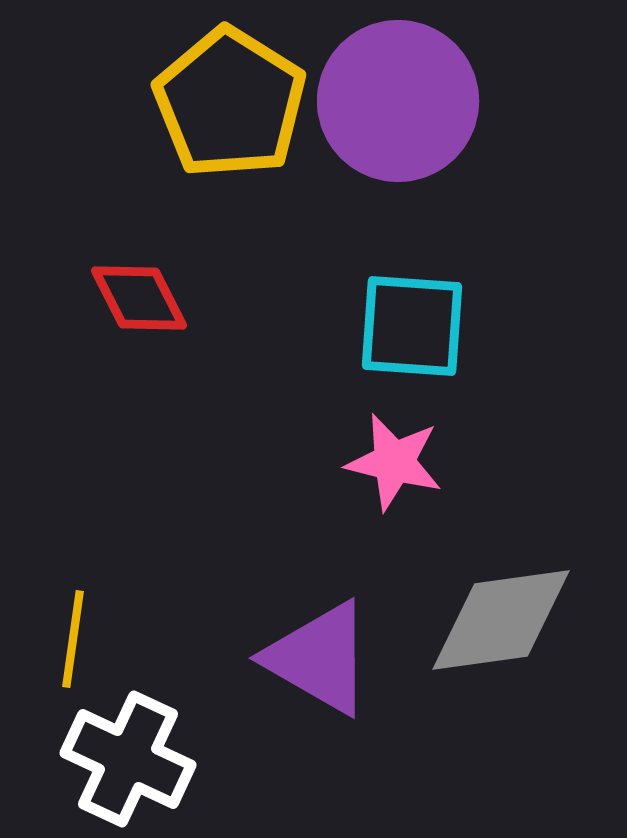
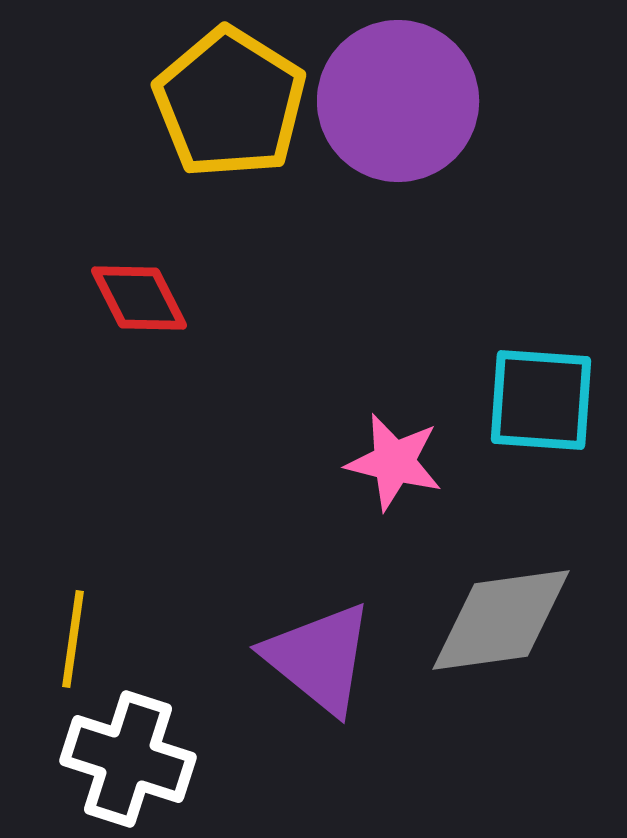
cyan square: moved 129 px right, 74 px down
purple triangle: rotated 9 degrees clockwise
white cross: rotated 7 degrees counterclockwise
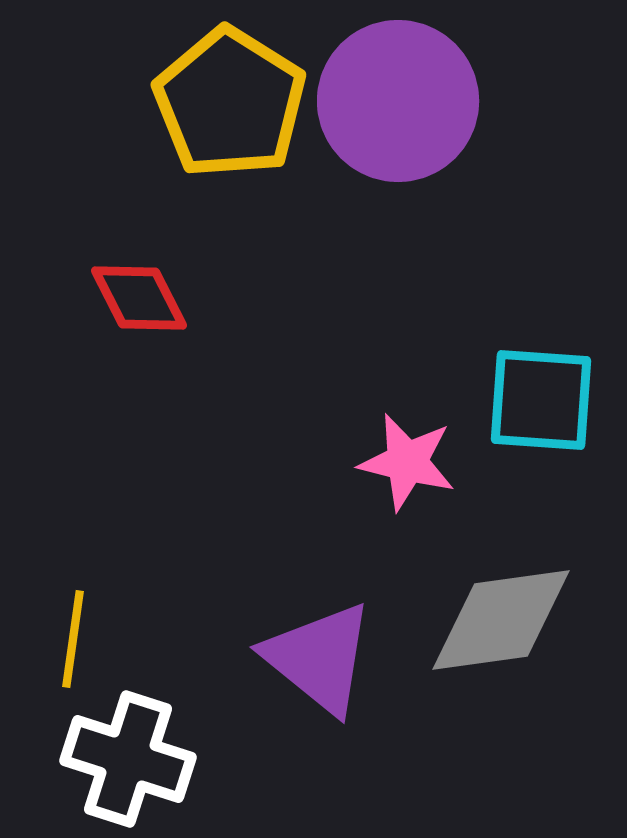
pink star: moved 13 px right
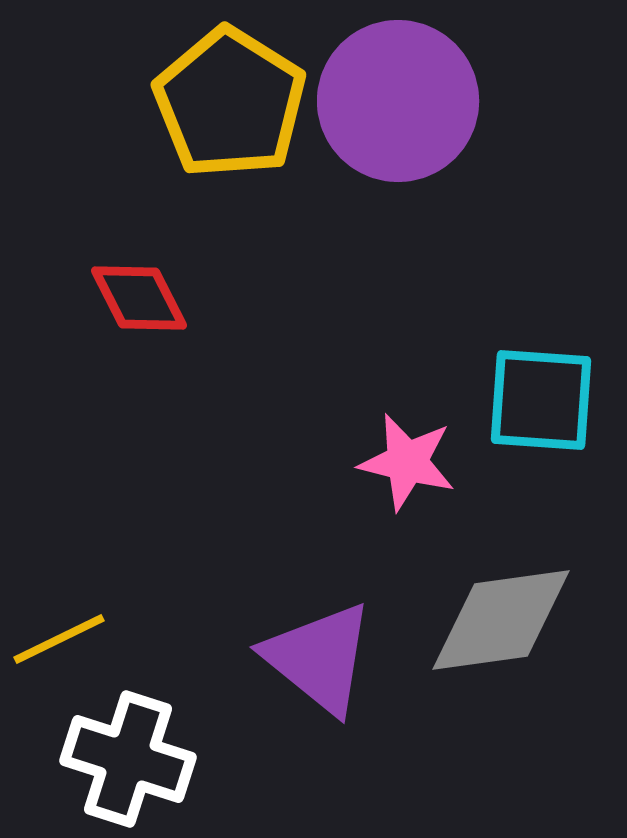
yellow line: moved 14 px left; rotated 56 degrees clockwise
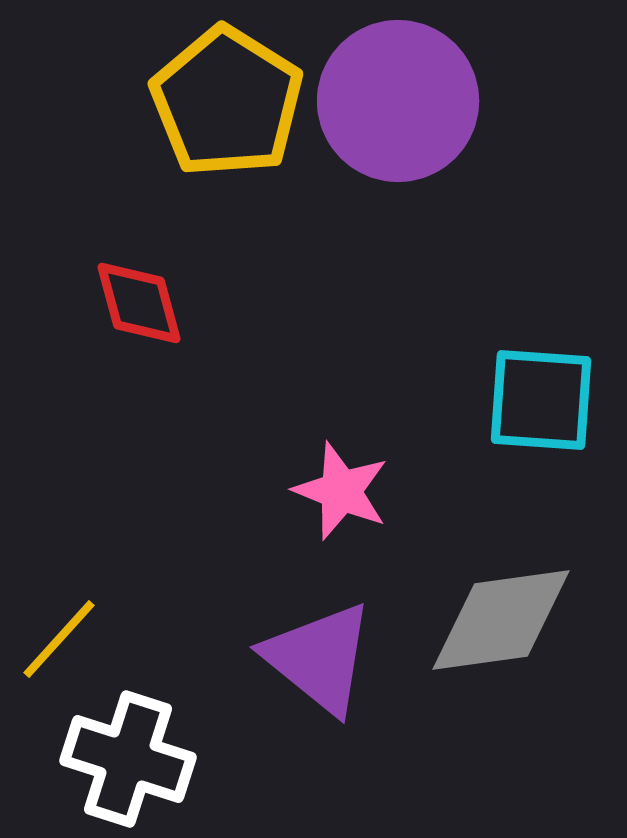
yellow pentagon: moved 3 px left, 1 px up
red diamond: moved 5 px down; rotated 12 degrees clockwise
pink star: moved 66 px left, 29 px down; rotated 8 degrees clockwise
yellow line: rotated 22 degrees counterclockwise
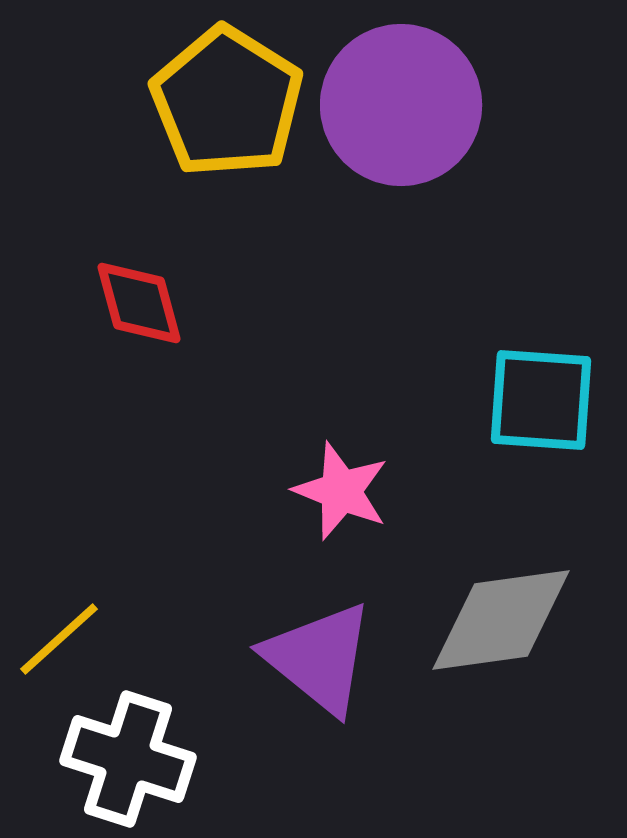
purple circle: moved 3 px right, 4 px down
yellow line: rotated 6 degrees clockwise
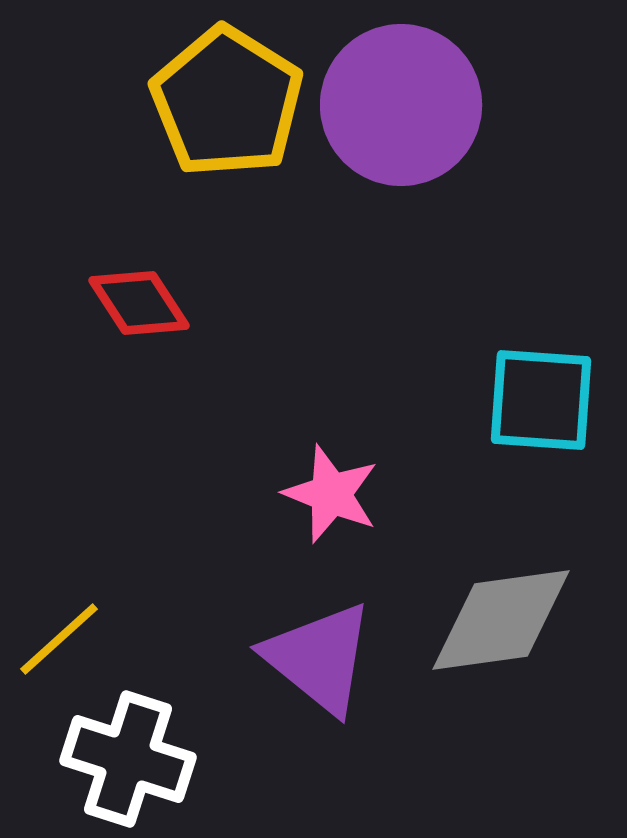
red diamond: rotated 18 degrees counterclockwise
pink star: moved 10 px left, 3 px down
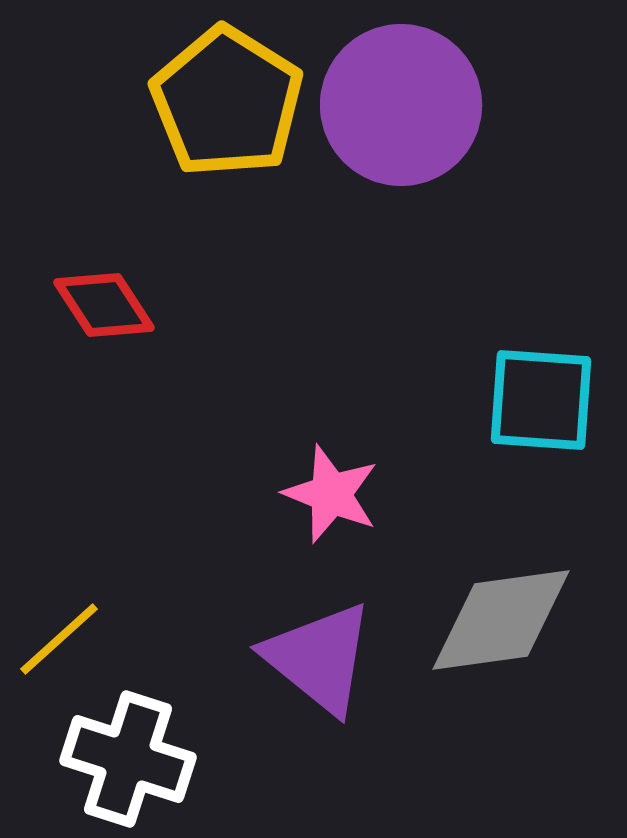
red diamond: moved 35 px left, 2 px down
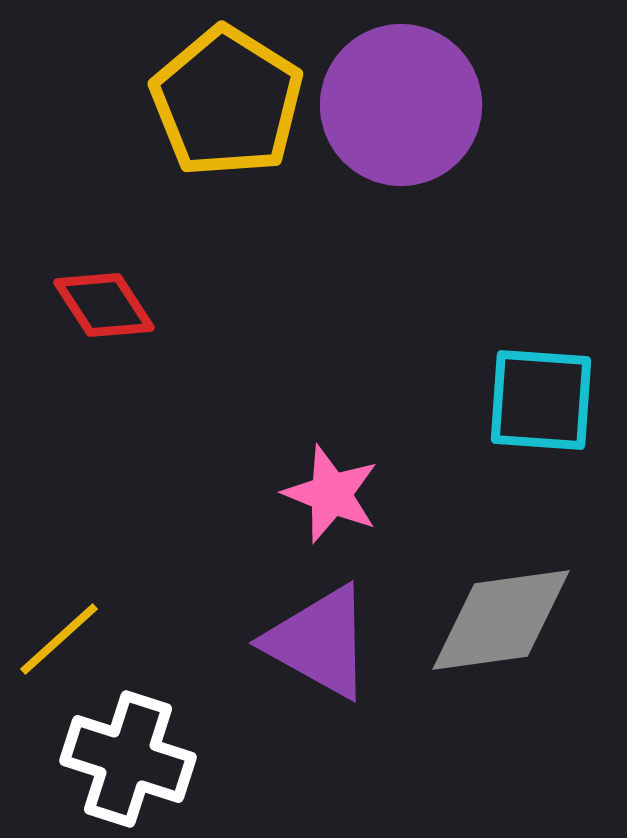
purple triangle: moved 16 px up; rotated 10 degrees counterclockwise
